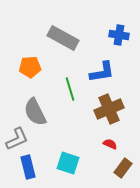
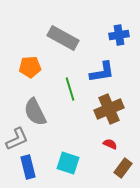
blue cross: rotated 18 degrees counterclockwise
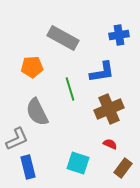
orange pentagon: moved 2 px right
gray semicircle: moved 2 px right
cyan square: moved 10 px right
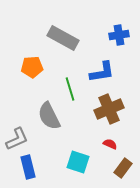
gray semicircle: moved 12 px right, 4 px down
cyan square: moved 1 px up
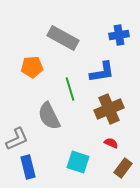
red semicircle: moved 1 px right, 1 px up
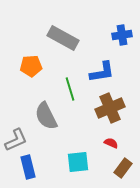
blue cross: moved 3 px right
orange pentagon: moved 1 px left, 1 px up
brown cross: moved 1 px right, 1 px up
gray semicircle: moved 3 px left
gray L-shape: moved 1 px left, 1 px down
cyan square: rotated 25 degrees counterclockwise
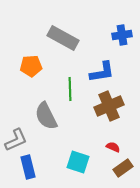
green line: rotated 15 degrees clockwise
brown cross: moved 1 px left, 2 px up
red semicircle: moved 2 px right, 4 px down
cyan square: rotated 25 degrees clockwise
brown rectangle: rotated 18 degrees clockwise
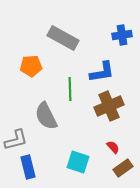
gray L-shape: rotated 10 degrees clockwise
red semicircle: rotated 24 degrees clockwise
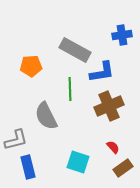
gray rectangle: moved 12 px right, 12 px down
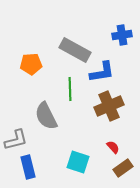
orange pentagon: moved 2 px up
